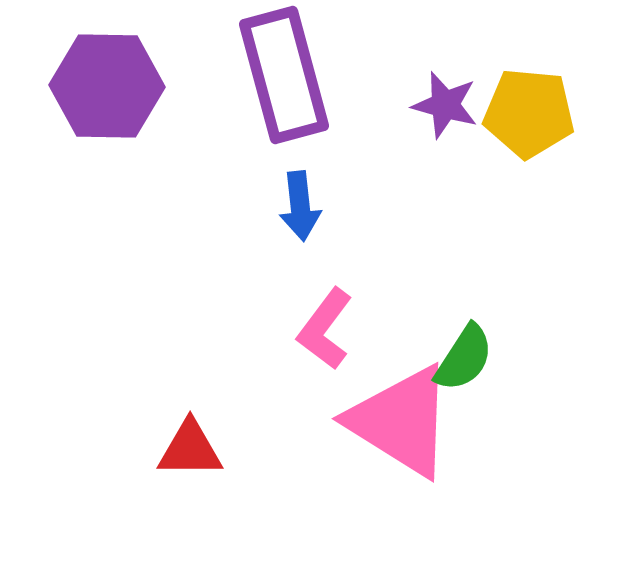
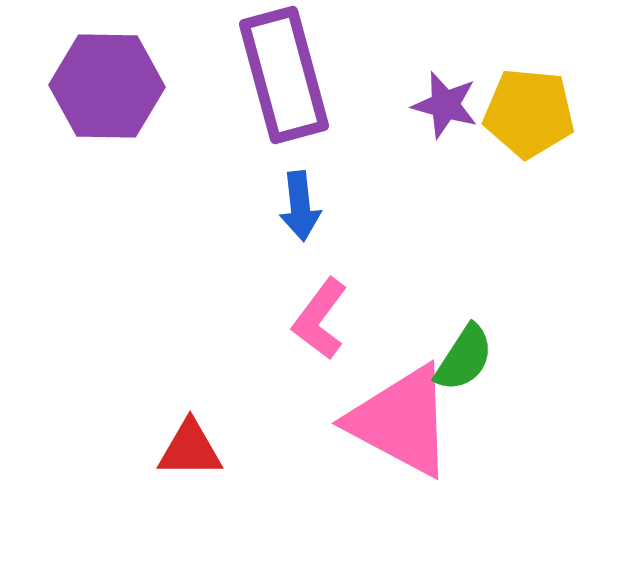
pink L-shape: moved 5 px left, 10 px up
pink triangle: rotated 4 degrees counterclockwise
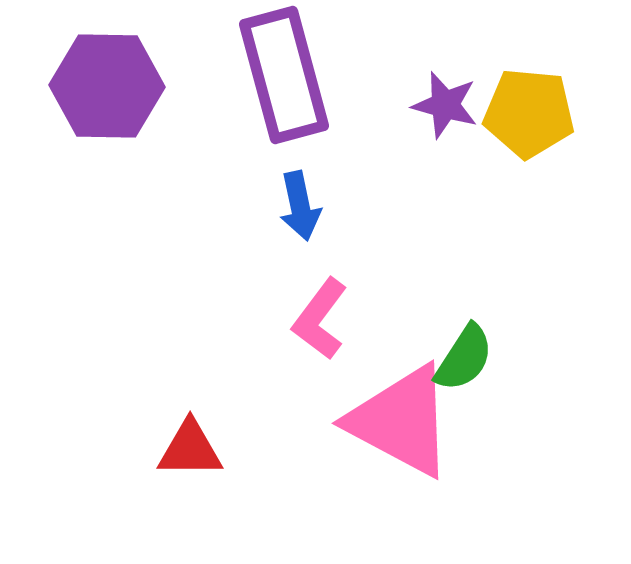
blue arrow: rotated 6 degrees counterclockwise
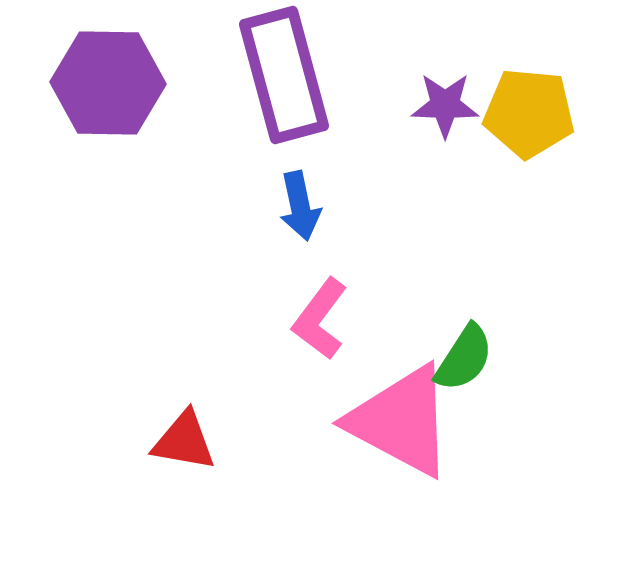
purple hexagon: moved 1 px right, 3 px up
purple star: rotated 14 degrees counterclockwise
red triangle: moved 6 px left, 8 px up; rotated 10 degrees clockwise
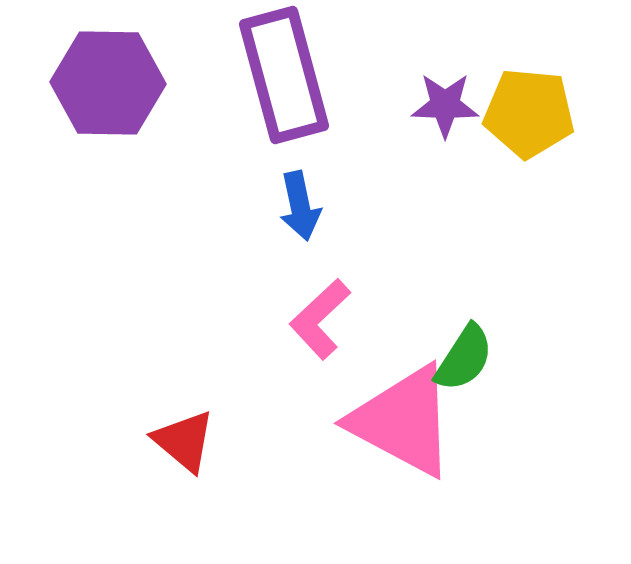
pink L-shape: rotated 10 degrees clockwise
pink triangle: moved 2 px right
red triangle: rotated 30 degrees clockwise
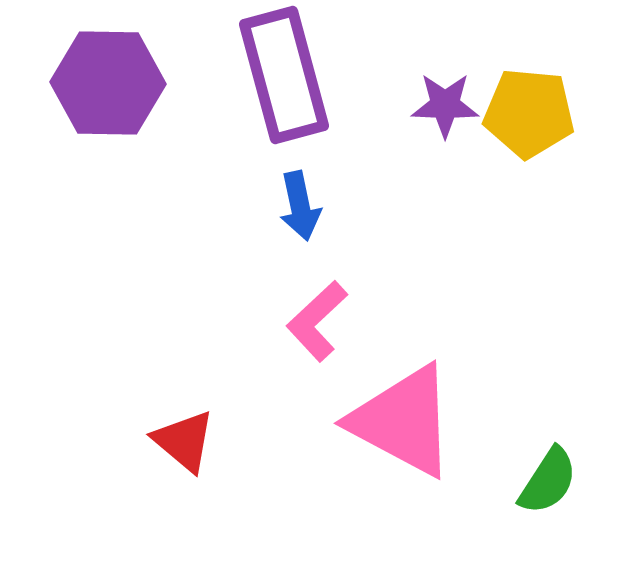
pink L-shape: moved 3 px left, 2 px down
green semicircle: moved 84 px right, 123 px down
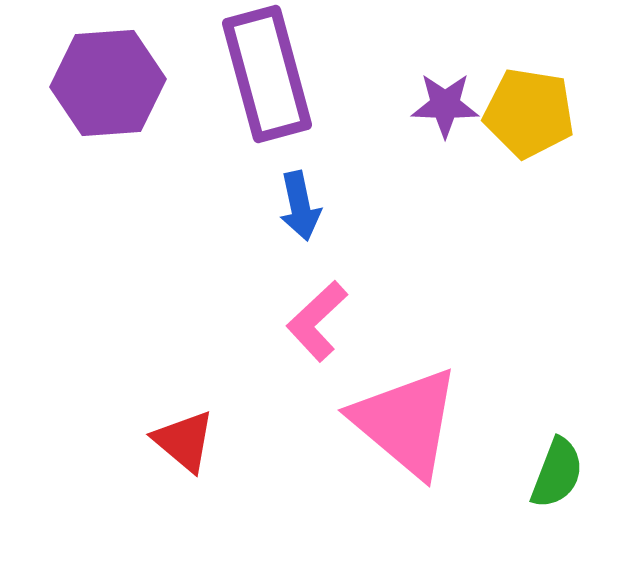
purple rectangle: moved 17 px left, 1 px up
purple hexagon: rotated 5 degrees counterclockwise
yellow pentagon: rotated 4 degrees clockwise
pink triangle: moved 3 px right, 1 px down; rotated 12 degrees clockwise
green semicircle: moved 9 px right, 8 px up; rotated 12 degrees counterclockwise
